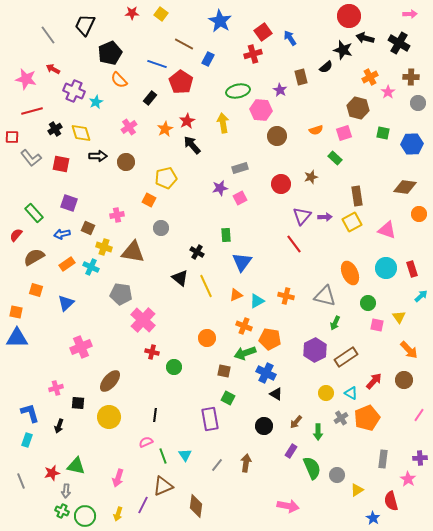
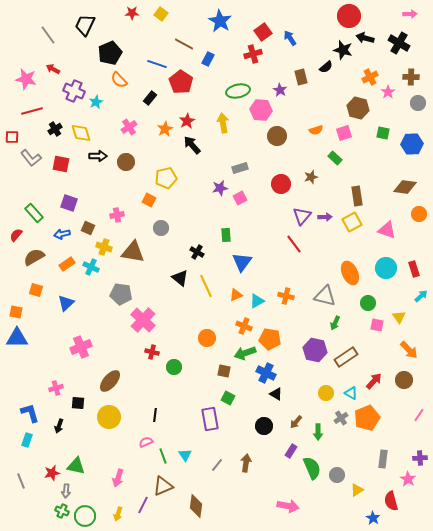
red rectangle at (412, 269): moved 2 px right
purple hexagon at (315, 350): rotated 20 degrees counterclockwise
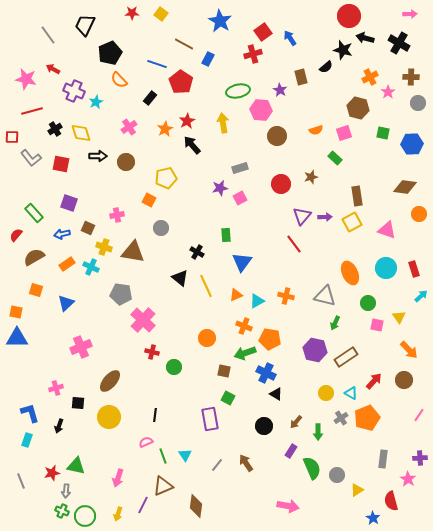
brown arrow at (246, 463): rotated 42 degrees counterclockwise
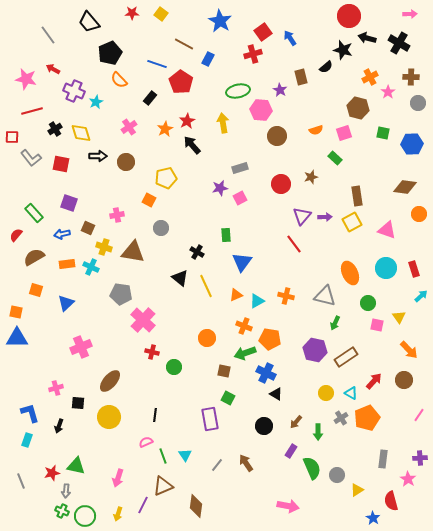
black trapezoid at (85, 25): moved 4 px right, 3 px up; rotated 65 degrees counterclockwise
black arrow at (365, 38): moved 2 px right
orange rectangle at (67, 264): rotated 28 degrees clockwise
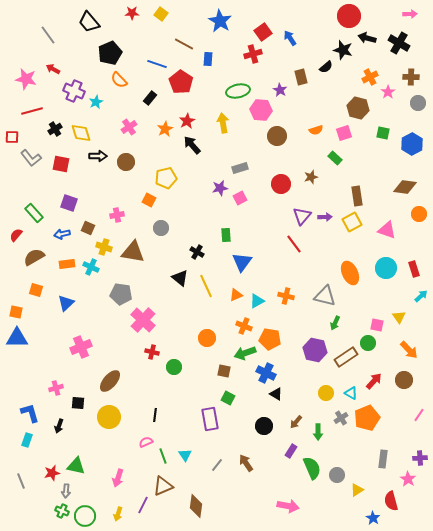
blue rectangle at (208, 59): rotated 24 degrees counterclockwise
blue hexagon at (412, 144): rotated 25 degrees counterclockwise
green circle at (368, 303): moved 40 px down
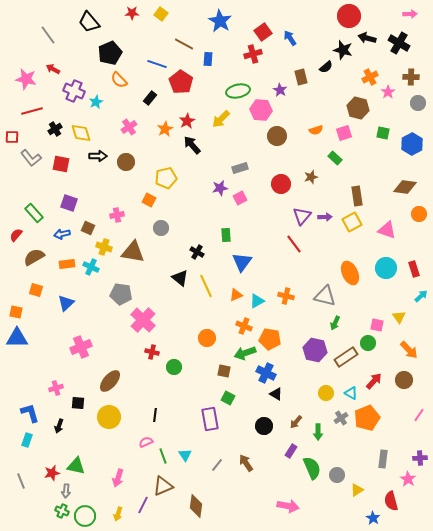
yellow arrow at (223, 123): moved 2 px left, 4 px up; rotated 126 degrees counterclockwise
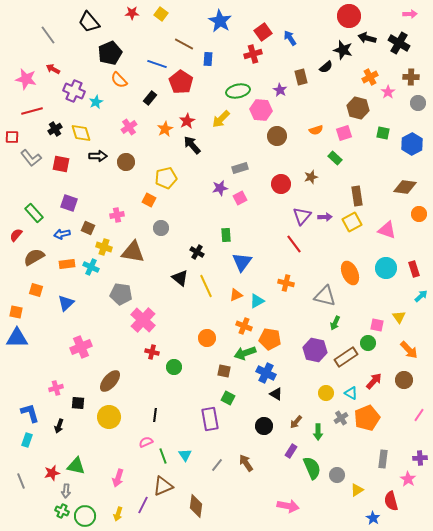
orange cross at (286, 296): moved 13 px up
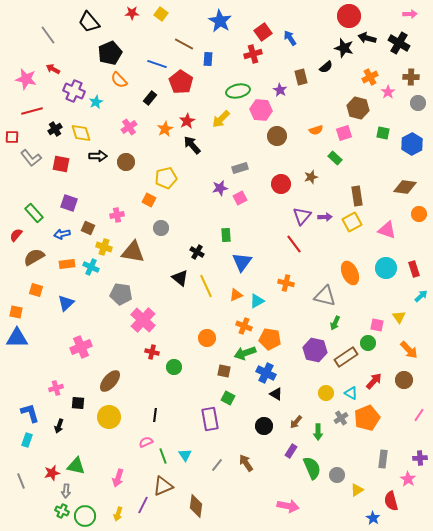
black star at (343, 50): moved 1 px right, 2 px up
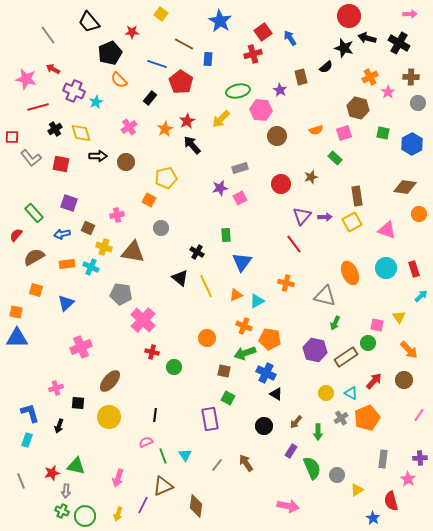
red star at (132, 13): moved 19 px down
red line at (32, 111): moved 6 px right, 4 px up
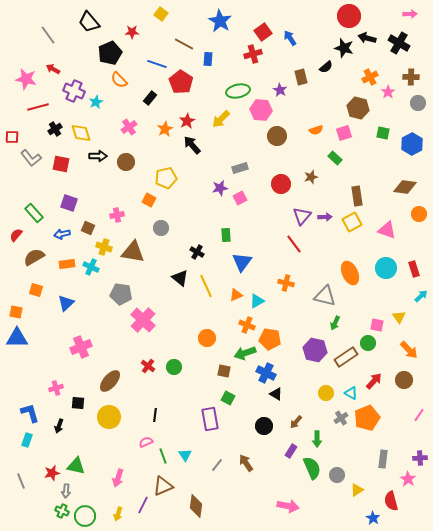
orange cross at (244, 326): moved 3 px right, 1 px up
red cross at (152, 352): moved 4 px left, 14 px down; rotated 24 degrees clockwise
green arrow at (318, 432): moved 1 px left, 7 px down
